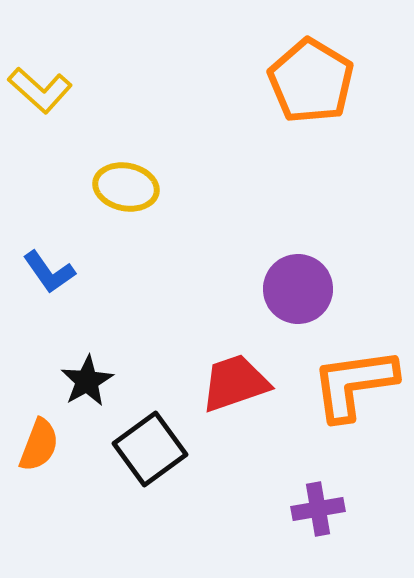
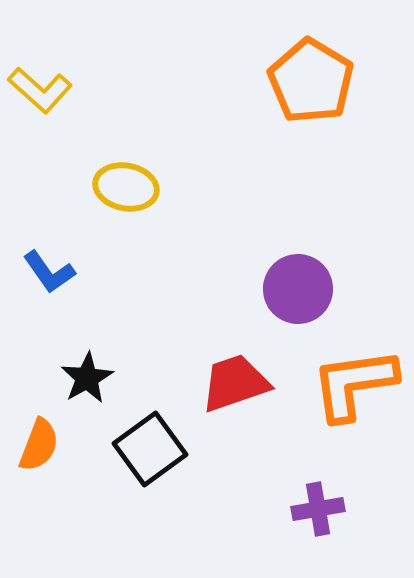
black star: moved 3 px up
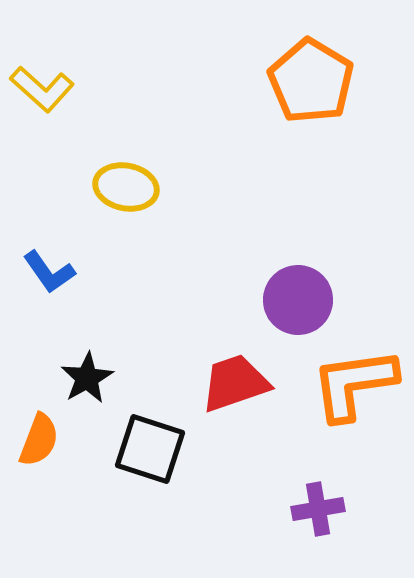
yellow L-shape: moved 2 px right, 1 px up
purple circle: moved 11 px down
orange semicircle: moved 5 px up
black square: rotated 36 degrees counterclockwise
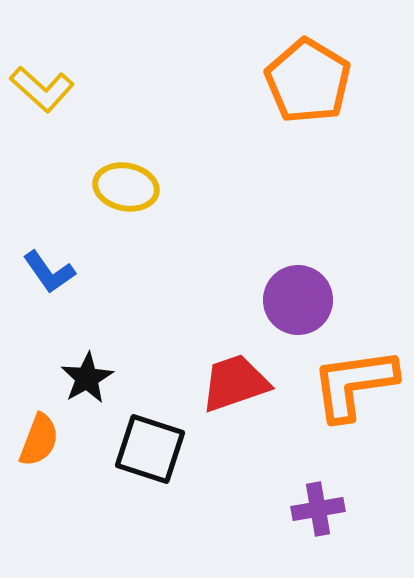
orange pentagon: moved 3 px left
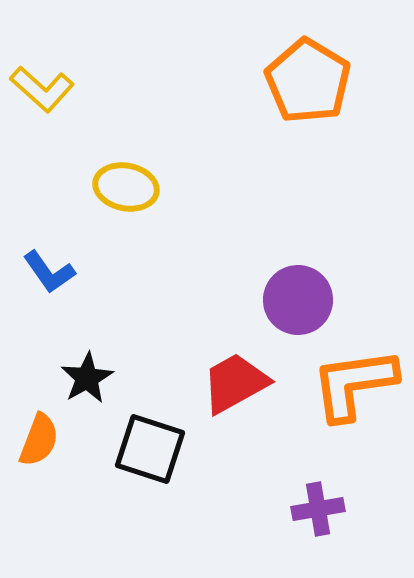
red trapezoid: rotated 10 degrees counterclockwise
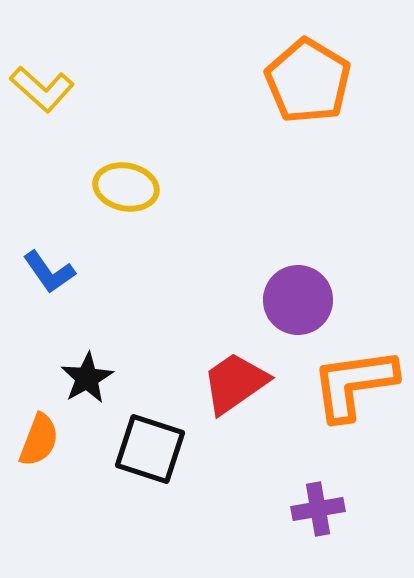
red trapezoid: rotated 6 degrees counterclockwise
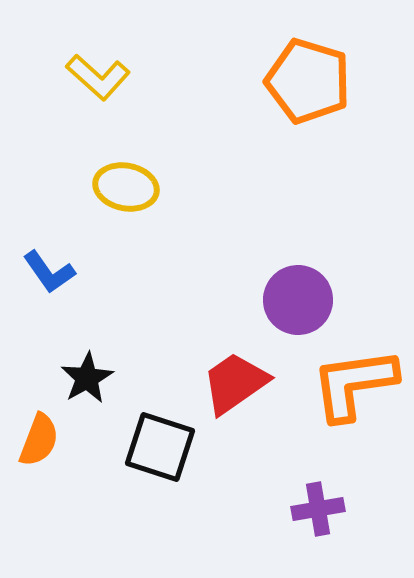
orange pentagon: rotated 14 degrees counterclockwise
yellow L-shape: moved 56 px right, 12 px up
black square: moved 10 px right, 2 px up
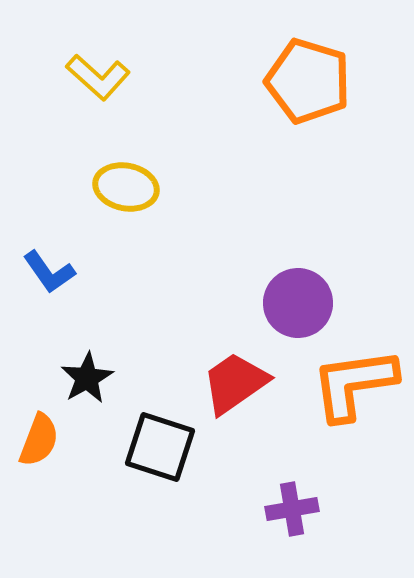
purple circle: moved 3 px down
purple cross: moved 26 px left
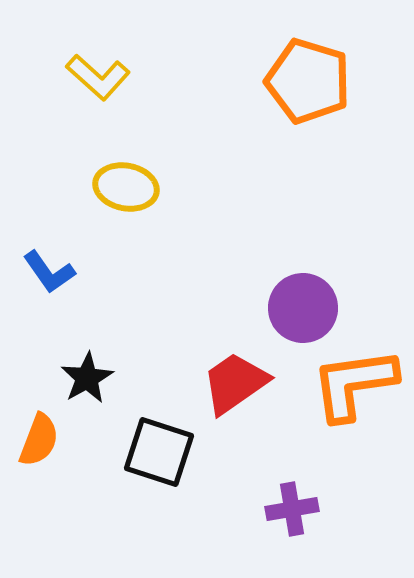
purple circle: moved 5 px right, 5 px down
black square: moved 1 px left, 5 px down
